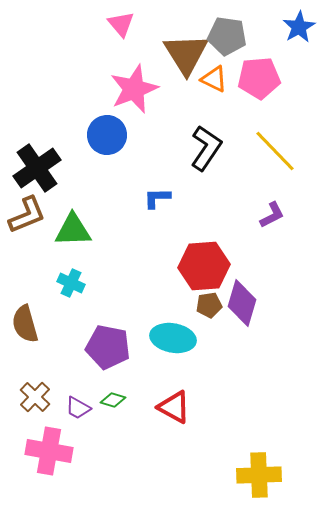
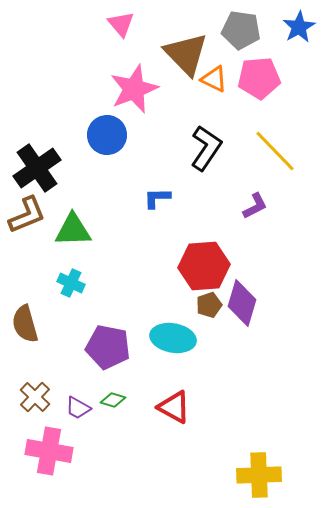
gray pentagon: moved 14 px right, 6 px up
brown triangle: rotated 12 degrees counterclockwise
purple L-shape: moved 17 px left, 9 px up
brown pentagon: rotated 10 degrees counterclockwise
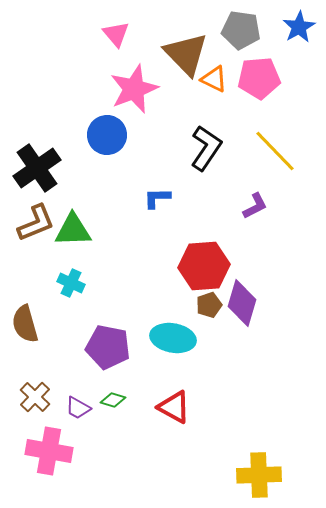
pink triangle: moved 5 px left, 10 px down
brown L-shape: moved 9 px right, 8 px down
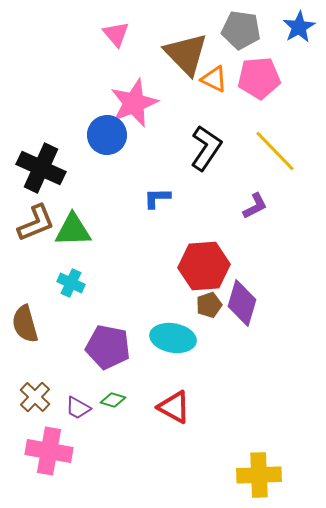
pink star: moved 14 px down
black cross: moved 4 px right; rotated 30 degrees counterclockwise
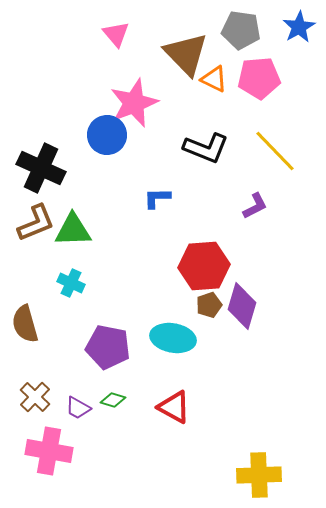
black L-shape: rotated 78 degrees clockwise
purple diamond: moved 3 px down
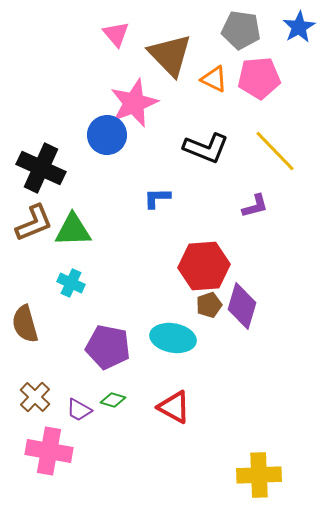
brown triangle: moved 16 px left, 1 px down
purple L-shape: rotated 12 degrees clockwise
brown L-shape: moved 2 px left
purple trapezoid: moved 1 px right, 2 px down
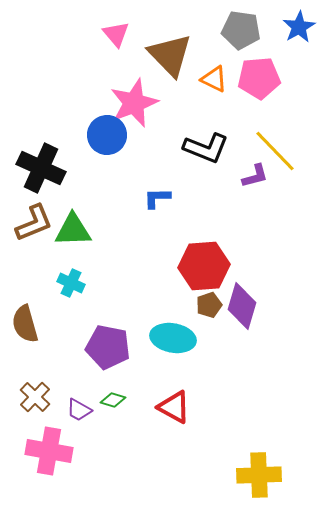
purple L-shape: moved 30 px up
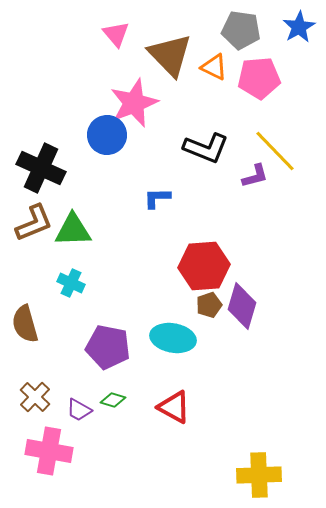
orange triangle: moved 12 px up
